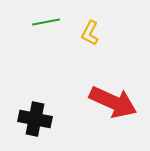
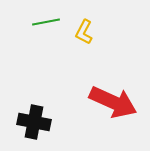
yellow L-shape: moved 6 px left, 1 px up
black cross: moved 1 px left, 3 px down
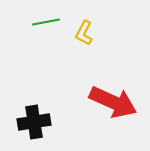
yellow L-shape: moved 1 px down
black cross: rotated 20 degrees counterclockwise
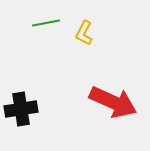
green line: moved 1 px down
black cross: moved 13 px left, 13 px up
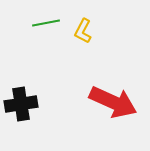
yellow L-shape: moved 1 px left, 2 px up
black cross: moved 5 px up
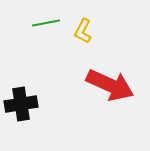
red arrow: moved 3 px left, 17 px up
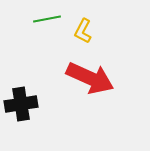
green line: moved 1 px right, 4 px up
red arrow: moved 20 px left, 7 px up
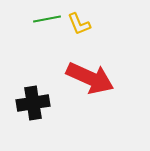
yellow L-shape: moved 4 px left, 7 px up; rotated 50 degrees counterclockwise
black cross: moved 12 px right, 1 px up
